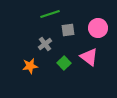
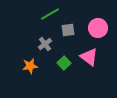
green line: rotated 12 degrees counterclockwise
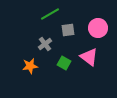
green square: rotated 16 degrees counterclockwise
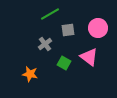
orange star: moved 8 px down; rotated 21 degrees clockwise
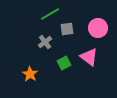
gray square: moved 1 px left, 1 px up
gray cross: moved 2 px up
green square: rotated 32 degrees clockwise
orange star: rotated 21 degrees clockwise
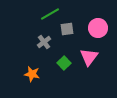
gray cross: moved 1 px left
pink triangle: rotated 30 degrees clockwise
green square: rotated 16 degrees counterclockwise
orange star: moved 2 px right; rotated 21 degrees counterclockwise
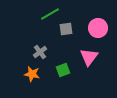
gray square: moved 1 px left
gray cross: moved 4 px left, 10 px down
green square: moved 1 px left, 7 px down; rotated 24 degrees clockwise
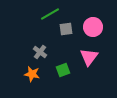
pink circle: moved 5 px left, 1 px up
gray cross: rotated 16 degrees counterclockwise
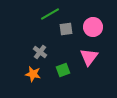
orange star: moved 1 px right
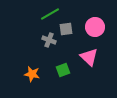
pink circle: moved 2 px right
gray cross: moved 9 px right, 12 px up; rotated 16 degrees counterclockwise
pink triangle: rotated 24 degrees counterclockwise
orange star: moved 1 px left
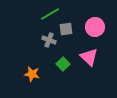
green square: moved 6 px up; rotated 24 degrees counterclockwise
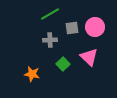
gray square: moved 6 px right, 1 px up
gray cross: moved 1 px right; rotated 24 degrees counterclockwise
